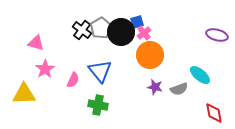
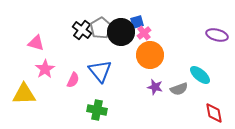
green cross: moved 1 px left, 5 px down
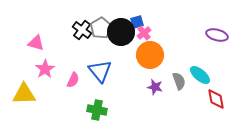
gray semicircle: moved 8 px up; rotated 90 degrees counterclockwise
red diamond: moved 2 px right, 14 px up
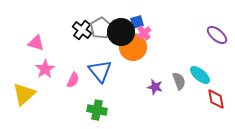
purple ellipse: rotated 25 degrees clockwise
orange circle: moved 17 px left, 8 px up
yellow triangle: rotated 40 degrees counterclockwise
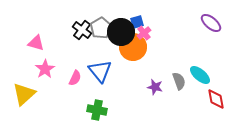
purple ellipse: moved 6 px left, 12 px up
pink semicircle: moved 2 px right, 2 px up
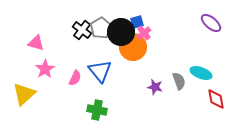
cyan ellipse: moved 1 px right, 2 px up; rotated 20 degrees counterclockwise
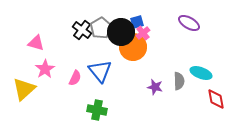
purple ellipse: moved 22 px left; rotated 10 degrees counterclockwise
pink cross: moved 1 px left
gray semicircle: rotated 18 degrees clockwise
yellow triangle: moved 5 px up
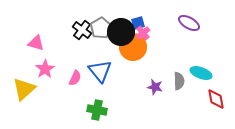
blue square: moved 1 px right, 1 px down
